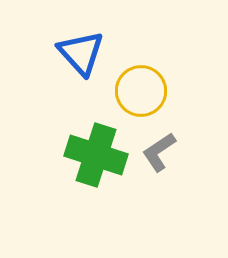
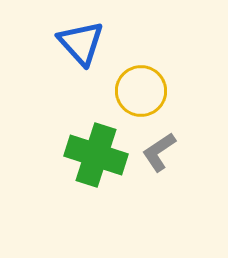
blue triangle: moved 10 px up
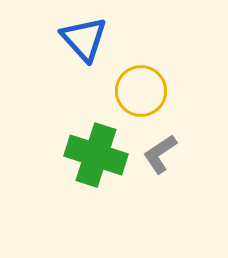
blue triangle: moved 3 px right, 4 px up
gray L-shape: moved 1 px right, 2 px down
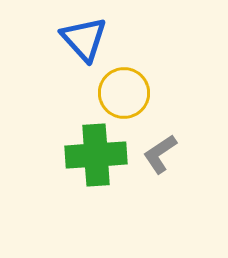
yellow circle: moved 17 px left, 2 px down
green cross: rotated 22 degrees counterclockwise
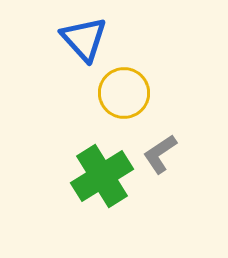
green cross: moved 6 px right, 21 px down; rotated 28 degrees counterclockwise
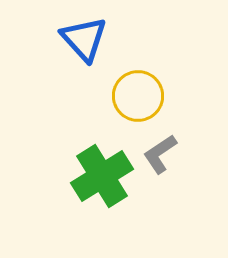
yellow circle: moved 14 px right, 3 px down
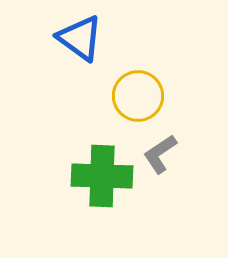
blue triangle: moved 4 px left, 1 px up; rotated 12 degrees counterclockwise
green cross: rotated 34 degrees clockwise
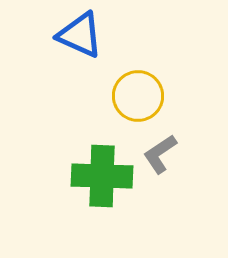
blue triangle: moved 3 px up; rotated 12 degrees counterclockwise
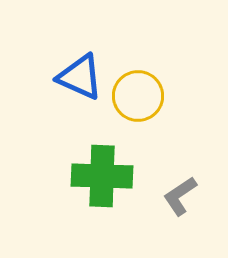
blue triangle: moved 42 px down
gray L-shape: moved 20 px right, 42 px down
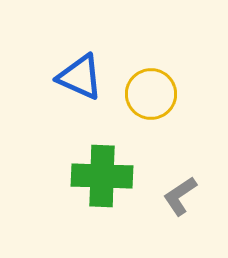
yellow circle: moved 13 px right, 2 px up
